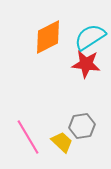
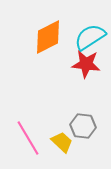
gray hexagon: moved 1 px right; rotated 15 degrees clockwise
pink line: moved 1 px down
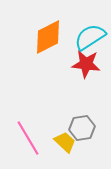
gray hexagon: moved 1 px left, 2 px down; rotated 15 degrees counterclockwise
yellow trapezoid: moved 3 px right
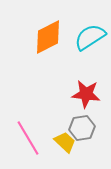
red star: moved 30 px down
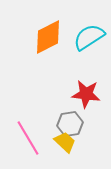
cyan semicircle: moved 1 px left
gray hexagon: moved 12 px left, 4 px up
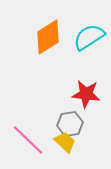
orange diamond: rotated 6 degrees counterclockwise
pink line: moved 2 px down; rotated 15 degrees counterclockwise
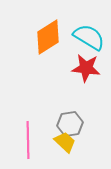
cyan semicircle: rotated 64 degrees clockwise
red star: moved 26 px up
pink line: rotated 45 degrees clockwise
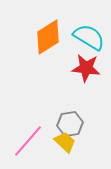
pink line: moved 1 px down; rotated 42 degrees clockwise
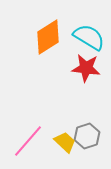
gray hexagon: moved 17 px right, 12 px down; rotated 10 degrees counterclockwise
